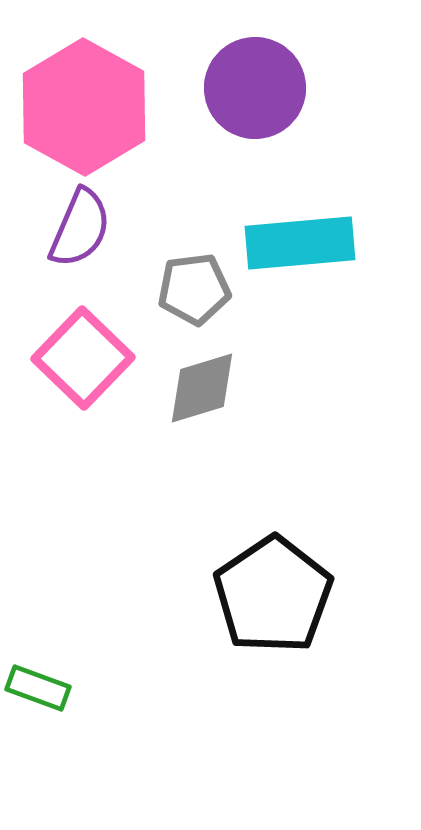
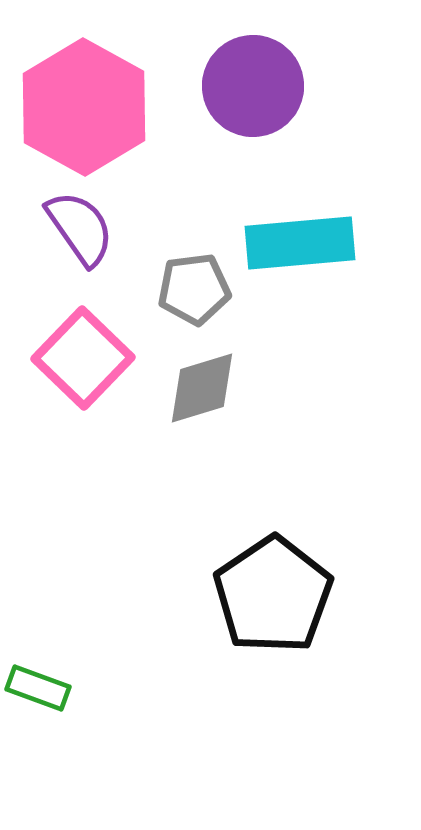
purple circle: moved 2 px left, 2 px up
purple semicircle: rotated 58 degrees counterclockwise
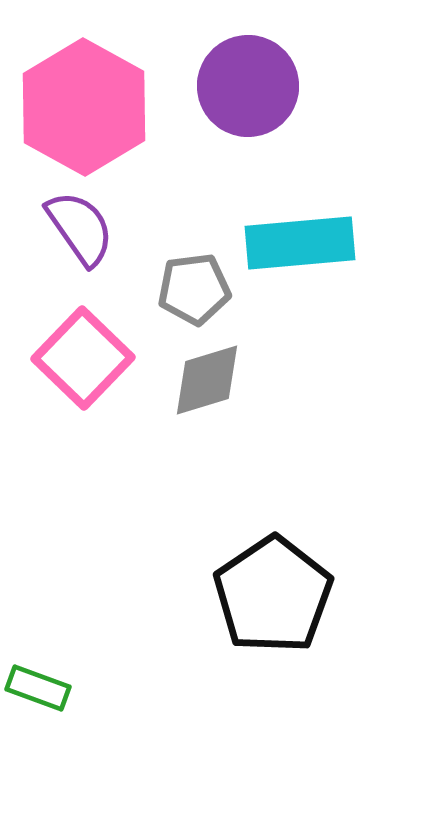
purple circle: moved 5 px left
gray diamond: moved 5 px right, 8 px up
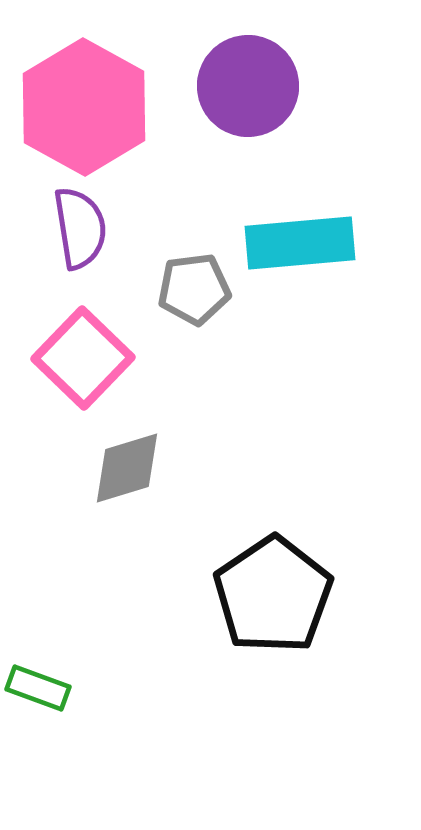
purple semicircle: rotated 26 degrees clockwise
gray diamond: moved 80 px left, 88 px down
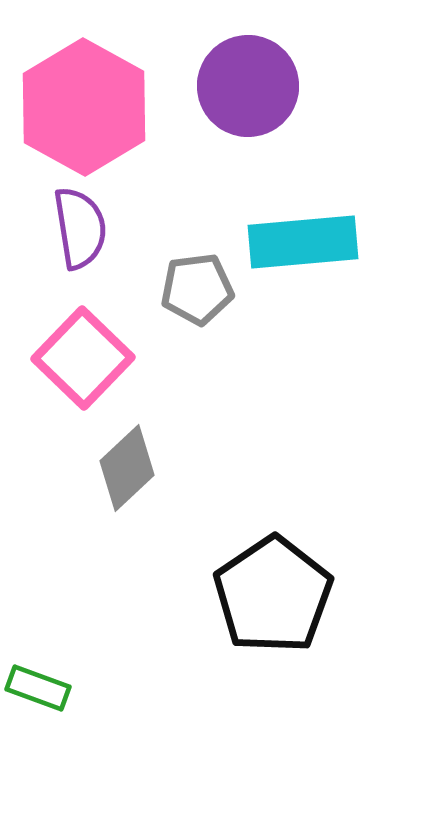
cyan rectangle: moved 3 px right, 1 px up
gray pentagon: moved 3 px right
gray diamond: rotated 26 degrees counterclockwise
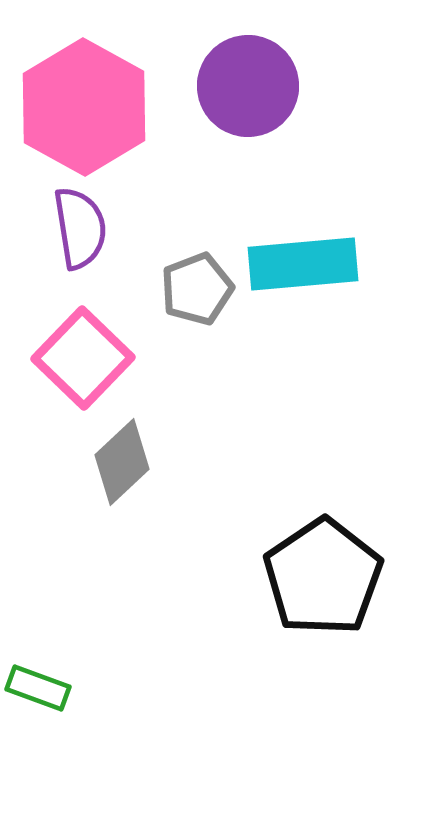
cyan rectangle: moved 22 px down
gray pentagon: rotated 14 degrees counterclockwise
gray diamond: moved 5 px left, 6 px up
black pentagon: moved 50 px right, 18 px up
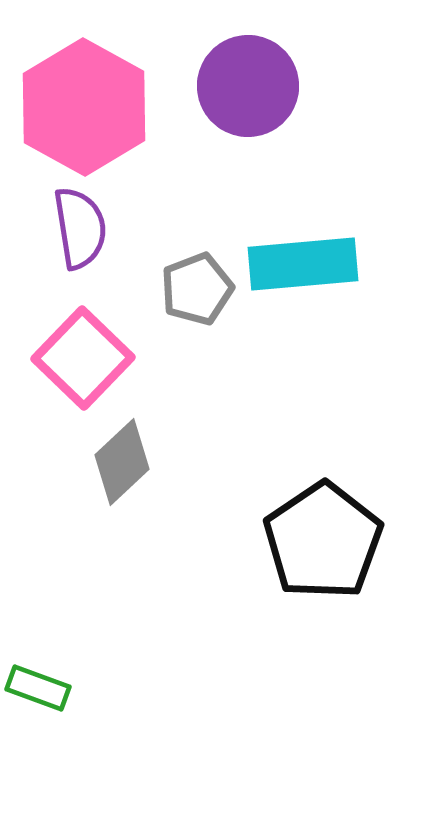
black pentagon: moved 36 px up
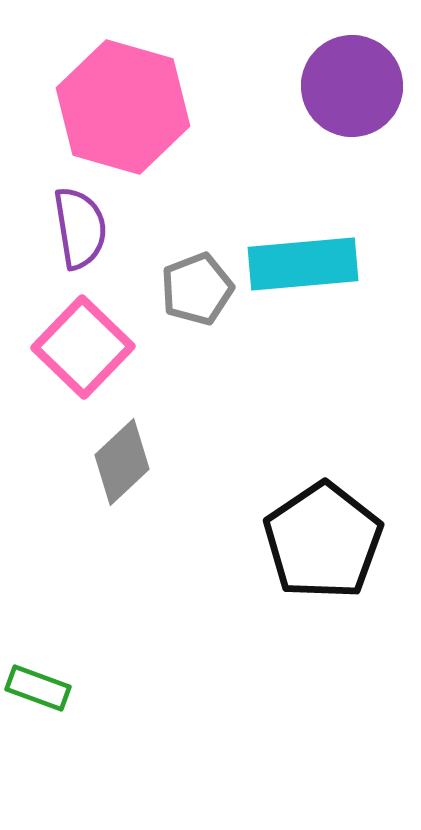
purple circle: moved 104 px right
pink hexagon: moved 39 px right; rotated 13 degrees counterclockwise
pink square: moved 11 px up
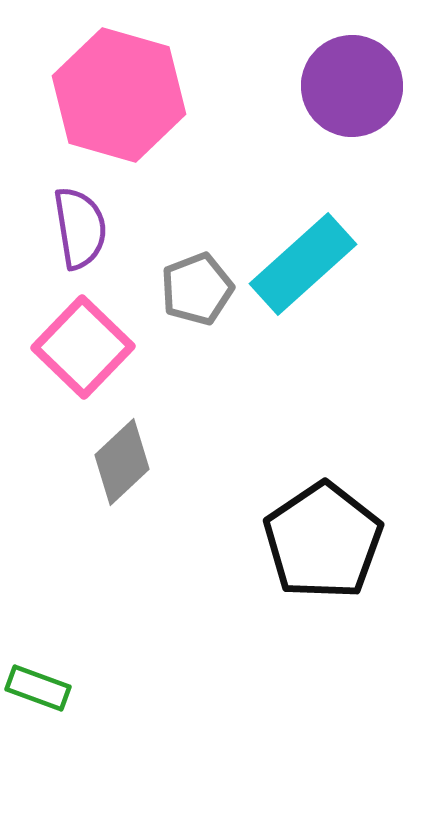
pink hexagon: moved 4 px left, 12 px up
cyan rectangle: rotated 37 degrees counterclockwise
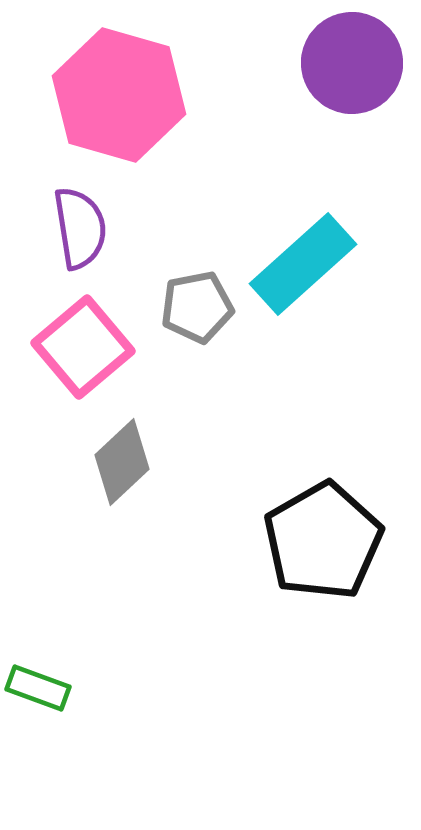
purple circle: moved 23 px up
gray pentagon: moved 18 px down; rotated 10 degrees clockwise
pink square: rotated 6 degrees clockwise
black pentagon: rotated 4 degrees clockwise
